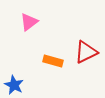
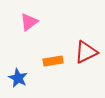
orange rectangle: rotated 24 degrees counterclockwise
blue star: moved 4 px right, 7 px up
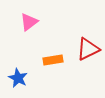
red triangle: moved 2 px right, 3 px up
orange rectangle: moved 1 px up
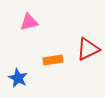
pink triangle: rotated 24 degrees clockwise
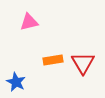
red triangle: moved 5 px left, 14 px down; rotated 35 degrees counterclockwise
blue star: moved 2 px left, 4 px down
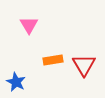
pink triangle: moved 3 px down; rotated 48 degrees counterclockwise
red triangle: moved 1 px right, 2 px down
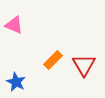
pink triangle: moved 15 px left; rotated 36 degrees counterclockwise
orange rectangle: rotated 36 degrees counterclockwise
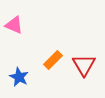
blue star: moved 3 px right, 5 px up
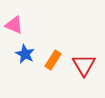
orange rectangle: rotated 12 degrees counterclockwise
blue star: moved 6 px right, 23 px up
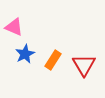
pink triangle: moved 2 px down
blue star: rotated 18 degrees clockwise
